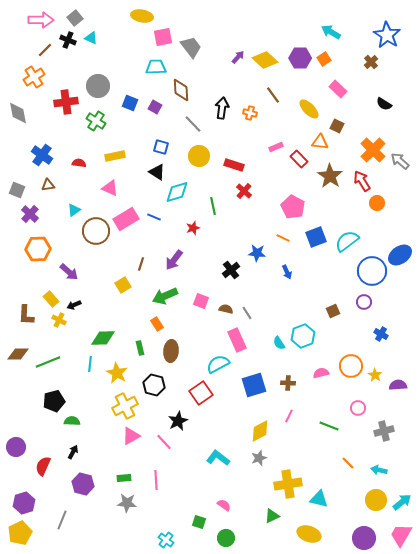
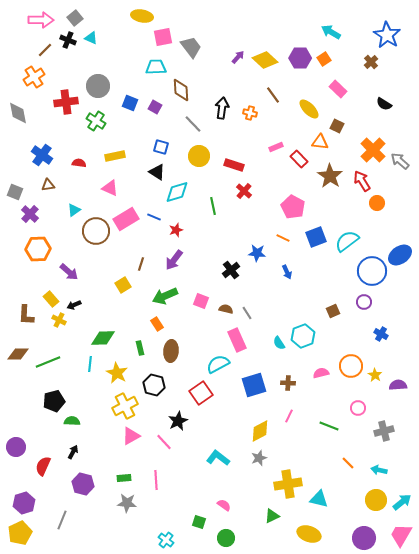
gray square at (17, 190): moved 2 px left, 2 px down
red star at (193, 228): moved 17 px left, 2 px down
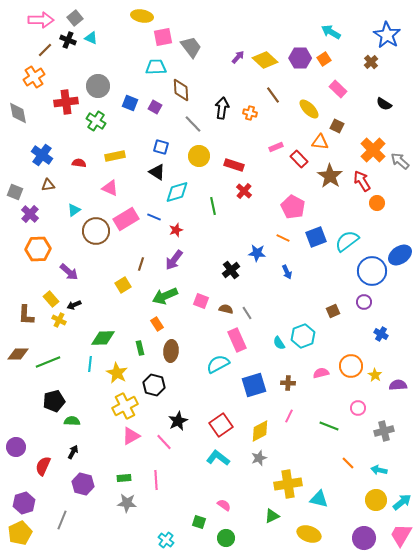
red square at (201, 393): moved 20 px right, 32 px down
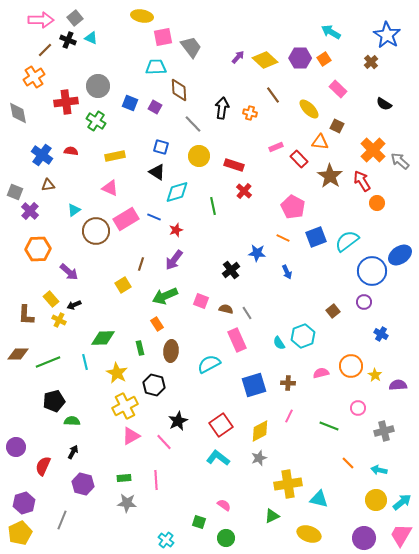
brown diamond at (181, 90): moved 2 px left
red semicircle at (79, 163): moved 8 px left, 12 px up
purple cross at (30, 214): moved 3 px up
brown square at (333, 311): rotated 16 degrees counterclockwise
cyan line at (90, 364): moved 5 px left, 2 px up; rotated 21 degrees counterclockwise
cyan semicircle at (218, 364): moved 9 px left
